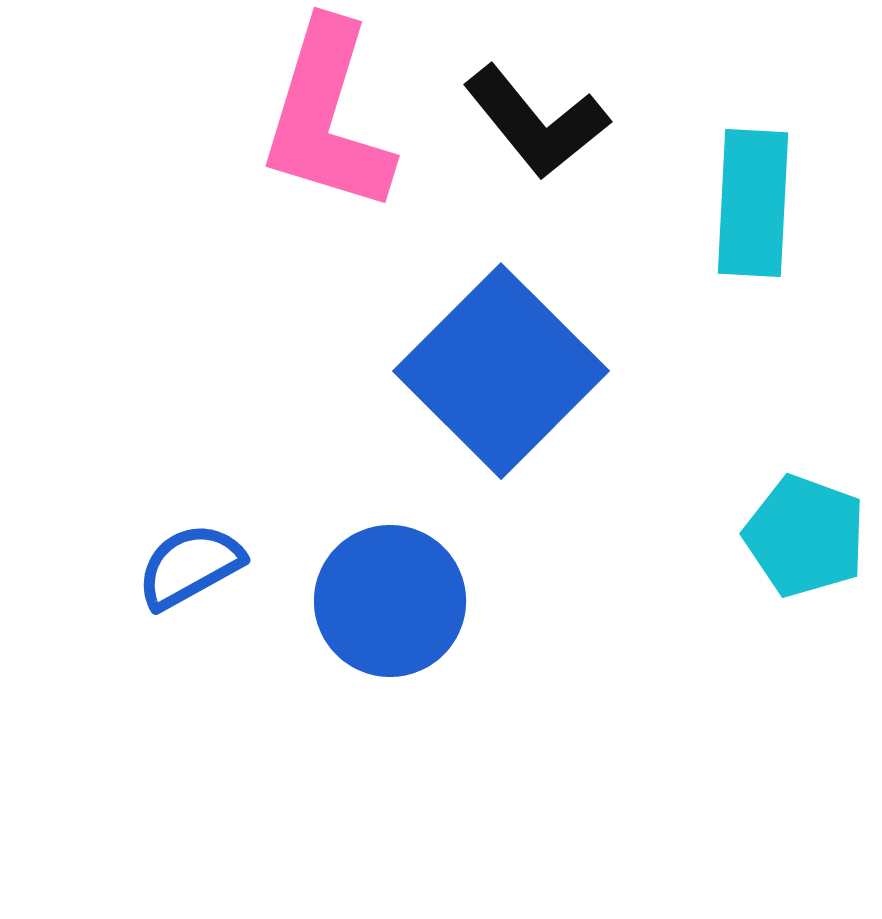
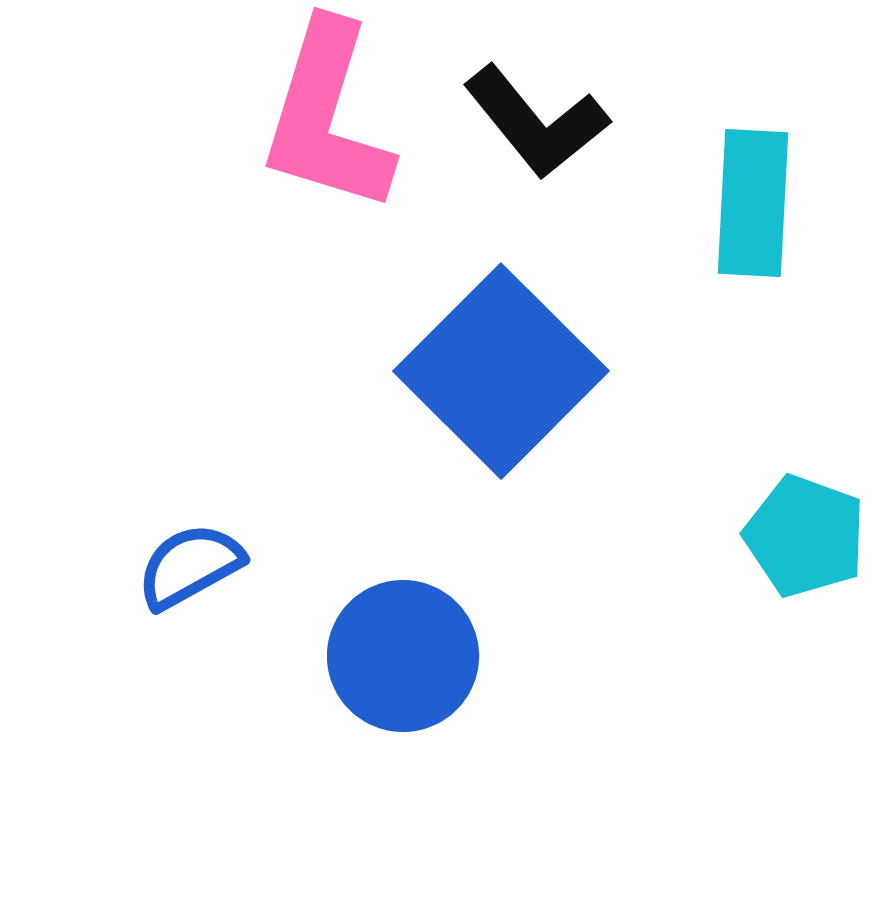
blue circle: moved 13 px right, 55 px down
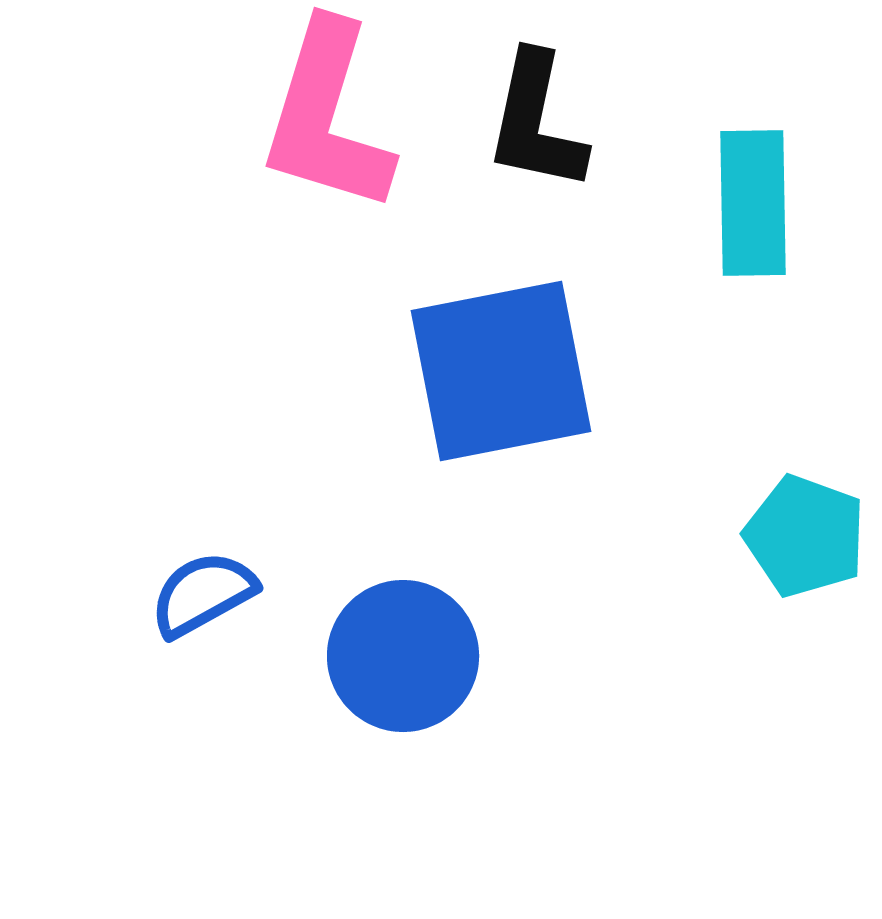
black L-shape: rotated 51 degrees clockwise
cyan rectangle: rotated 4 degrees counterclockwise
blue square: rotated 34 degrees clockwise
blue semicircle: moved 13 px right, 28 px down
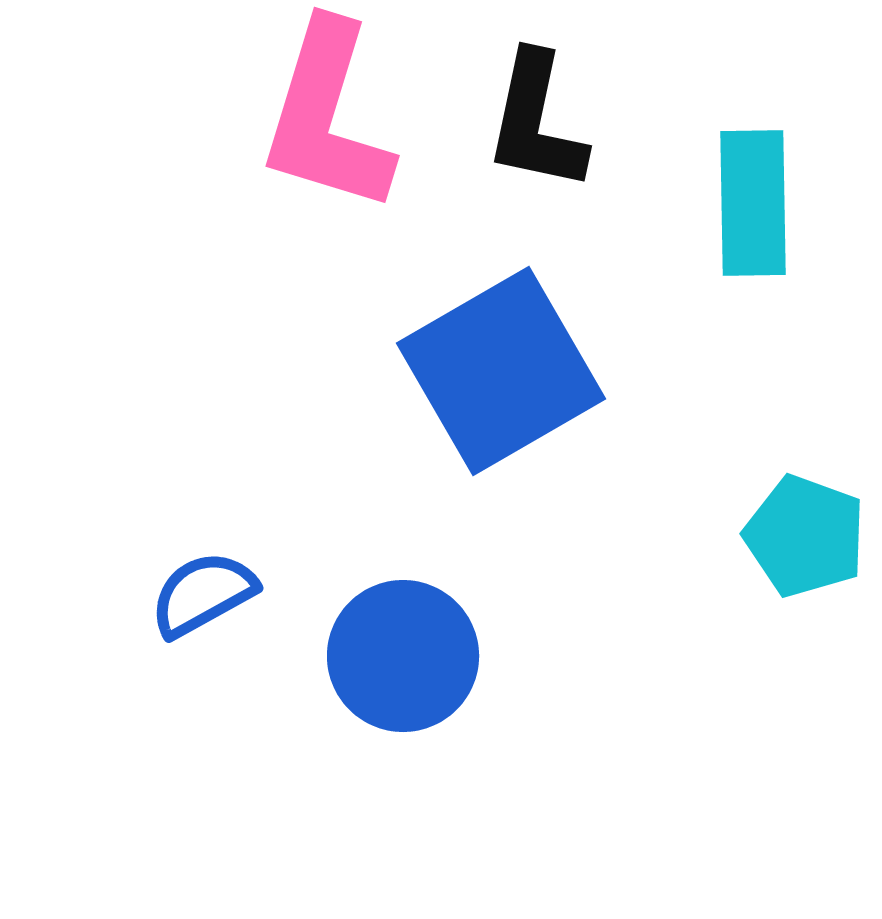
blue square: rotated 19 degrees counterclockwise
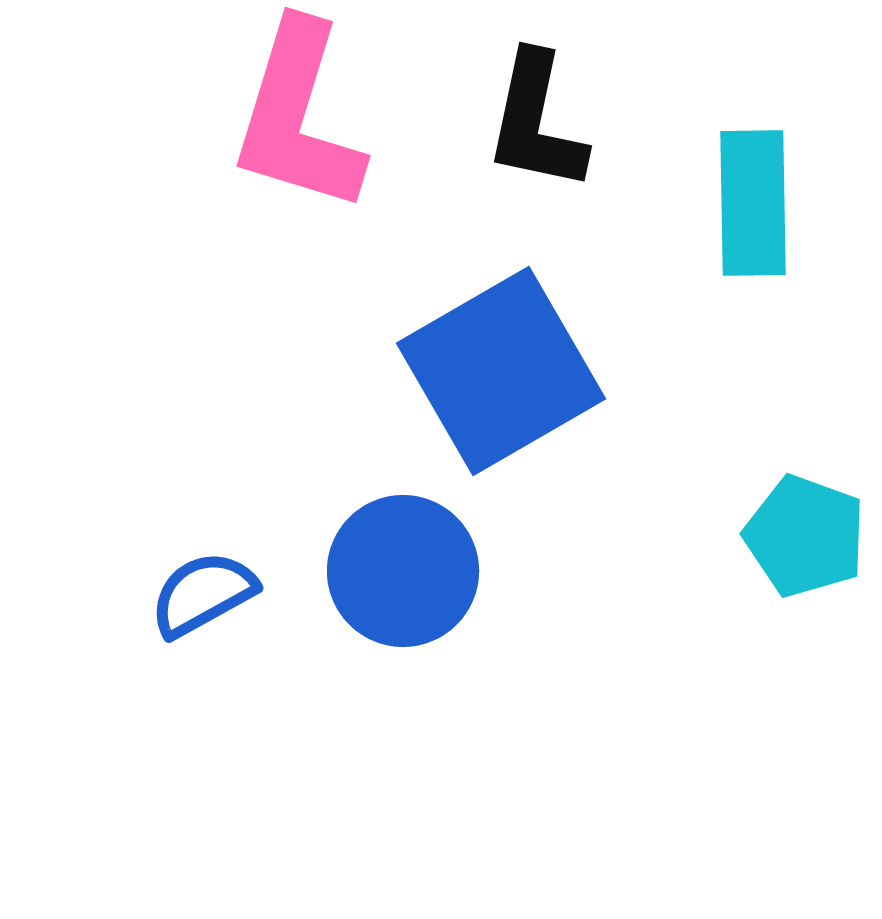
pink L-shape: moved 29 px left
blue circle: moved 85 px up
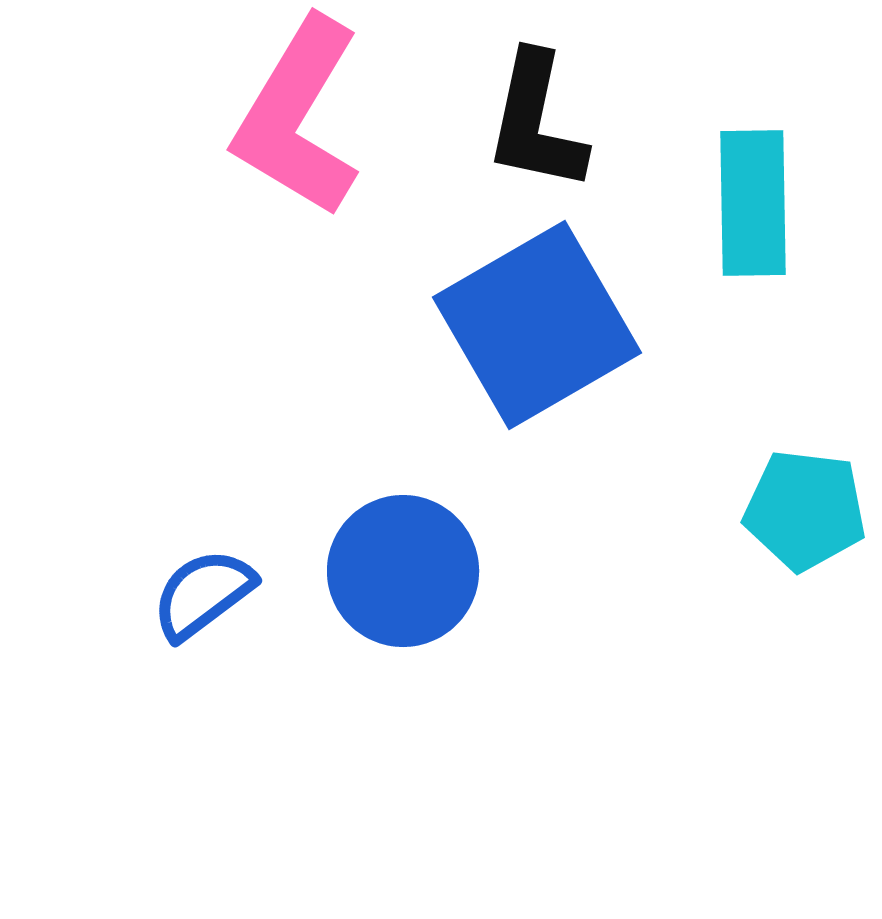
pink L-shape: rotated 14 degrees clockwise
blue square: moved 36 px right, 46 px up
cyan pentagon: moved 26 px up; rotated 13 degrees counterclockwise
blue semicircle: rotated 8 degrees counterclockwise
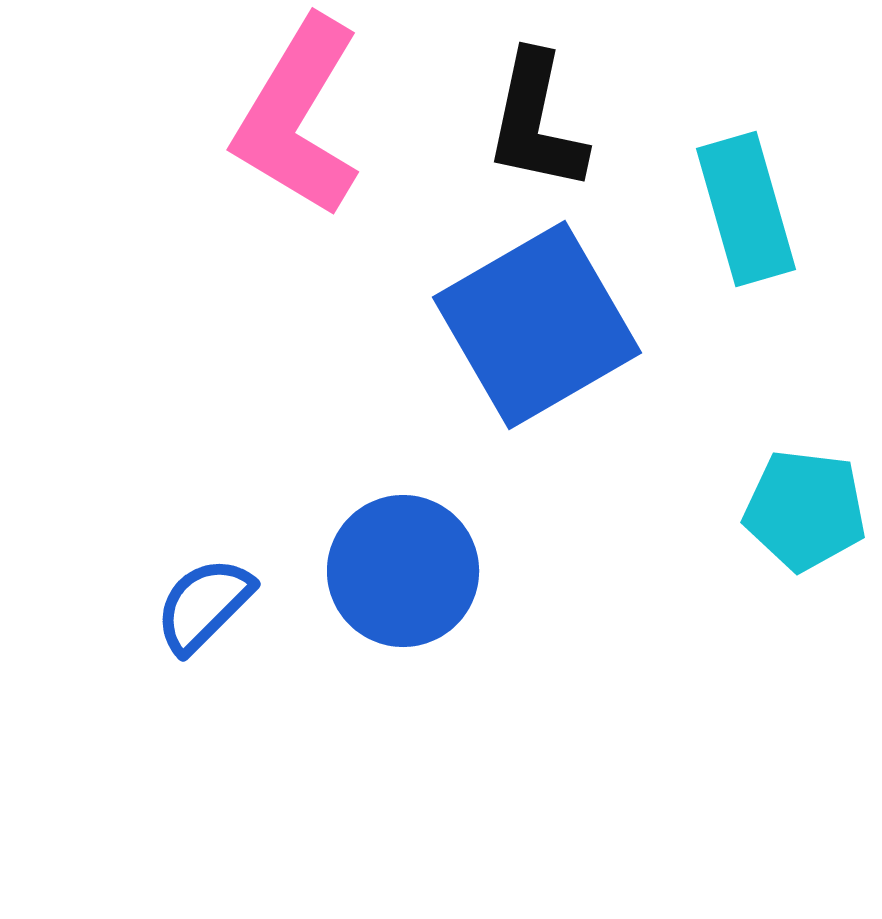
cyan rectangle: moved 7 px left, 6 px down; rotated 15 degrees counterclockwise
blue semicircle: moved 1 px right, 11 px down; rotated 8 degrees counterclockwise
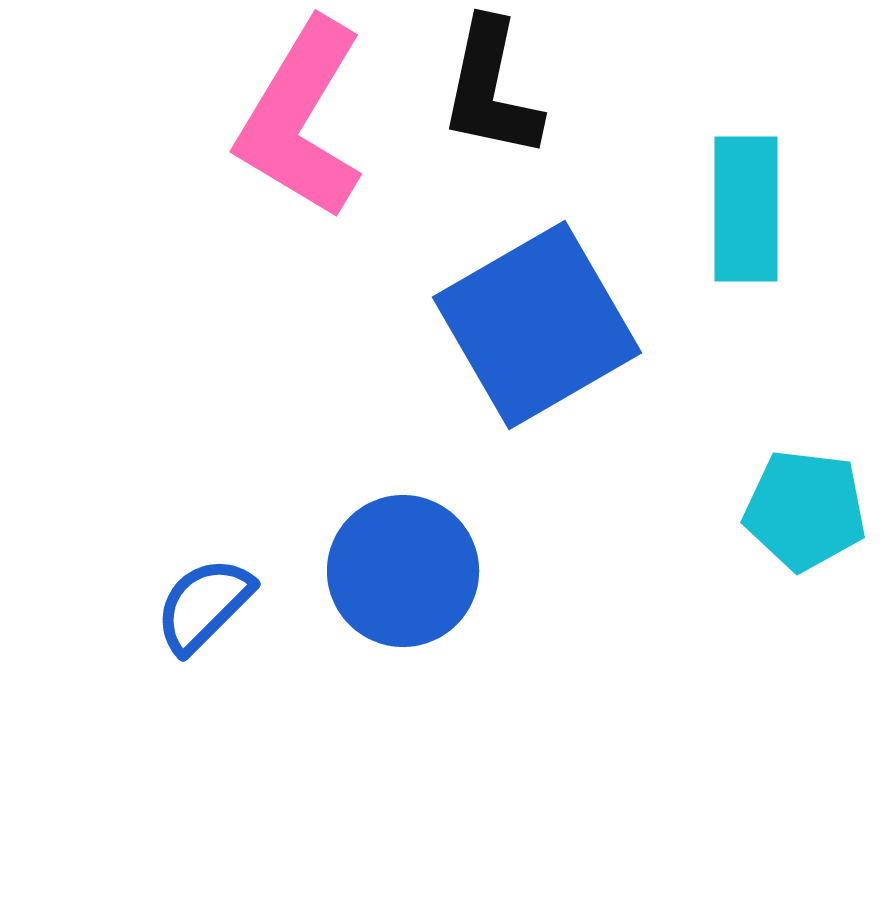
pink L-shape: moved 3 px right, 2 px down
black L-shape: moved 45 px left, 33 px up
cyan rectangle: rotated 16 degrees clockwise
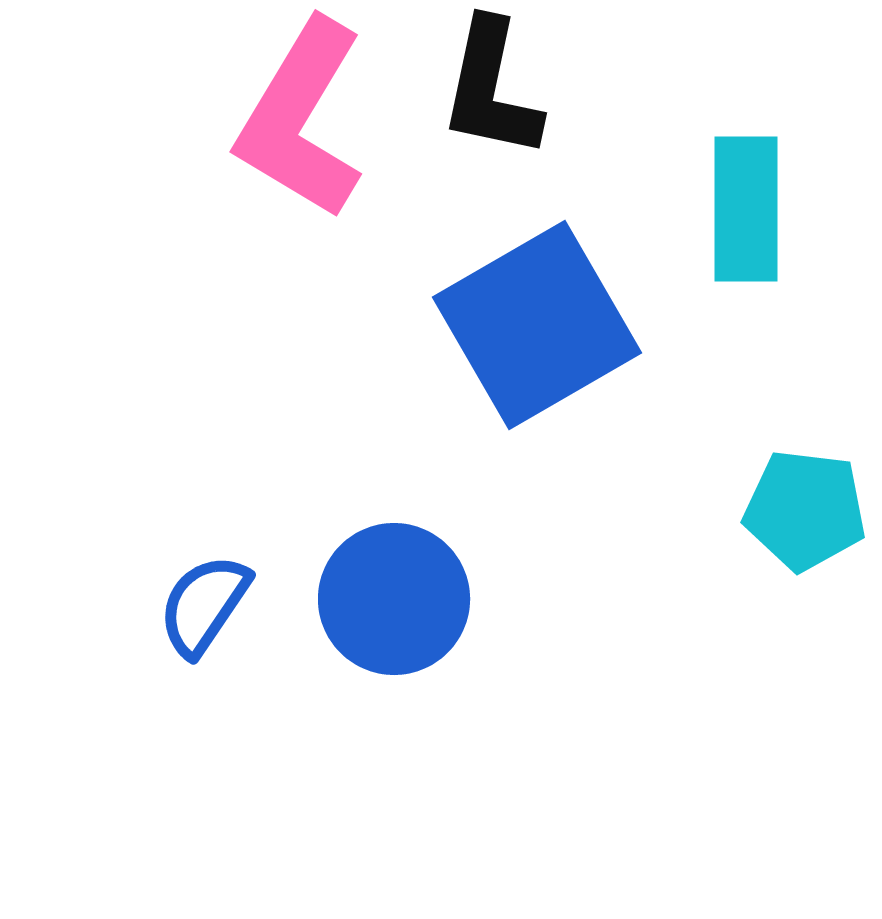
blue circle: moved 9 px left, 28 px down
blue semicircle: rotated 11 degrees counterclockwise
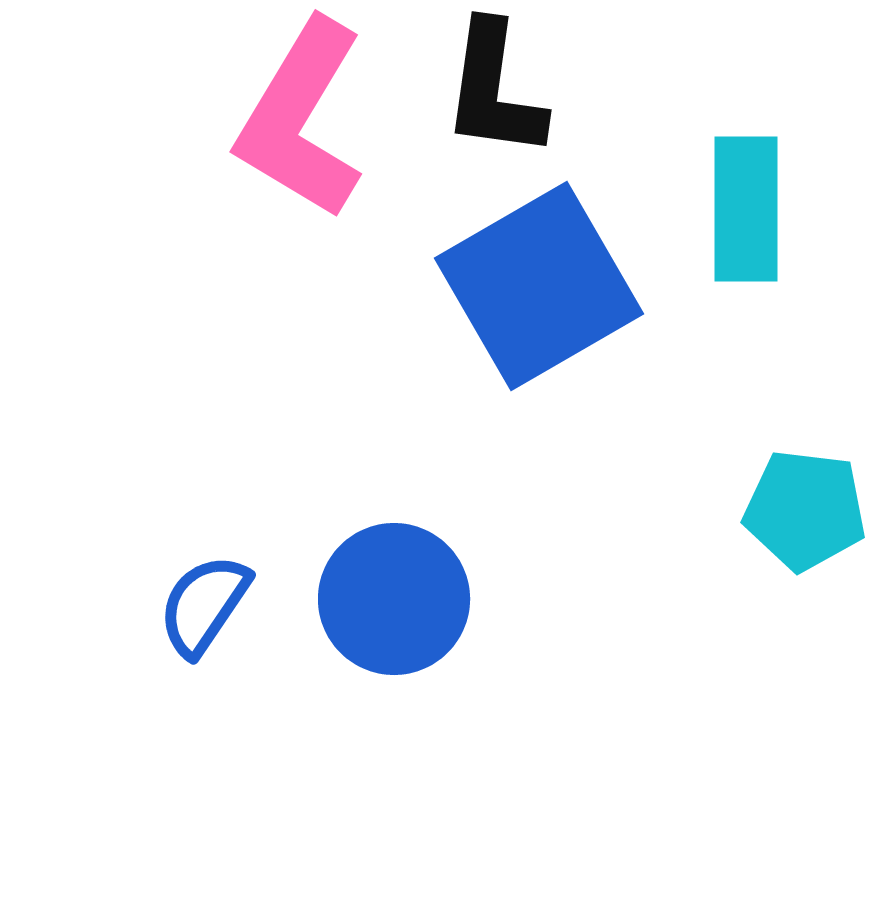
black L-shape: moved 3 px right, 1 px down; rotated 4 degrees counterclockwise
blue square: moved 2 px right, 39 px up
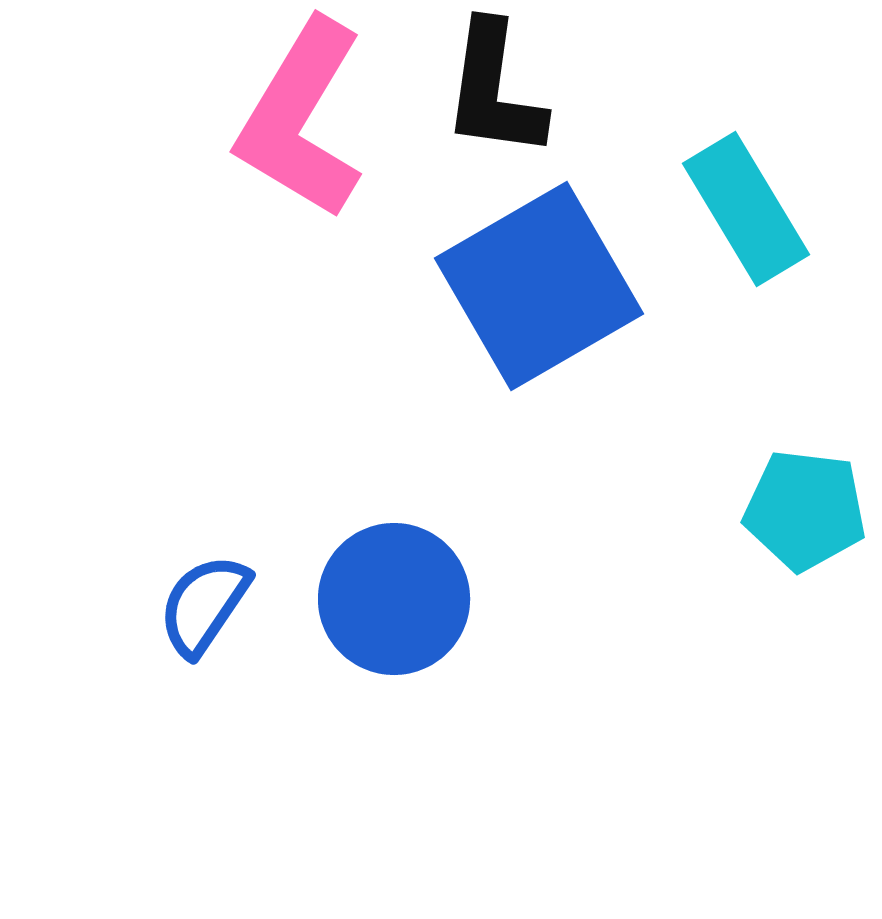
cyan rectangle: rotated 31 degrees counterclockwise
